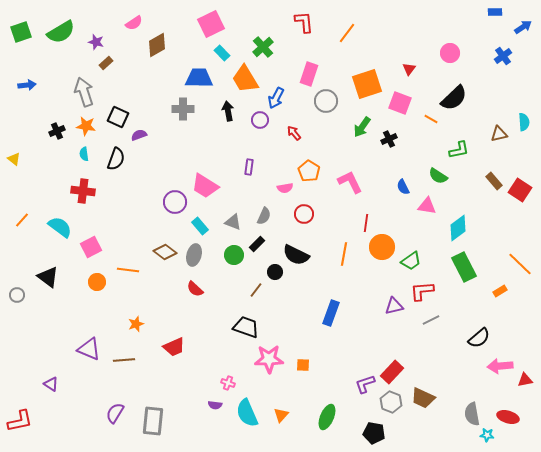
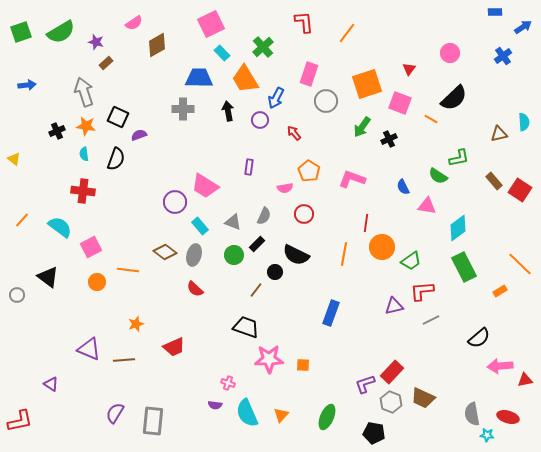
green L-shape at (459, 150): moved 8 px down
pink L-shape at (350, 182): moved 2 px right, 3 px up; rotated 44 degrees counterclockwise
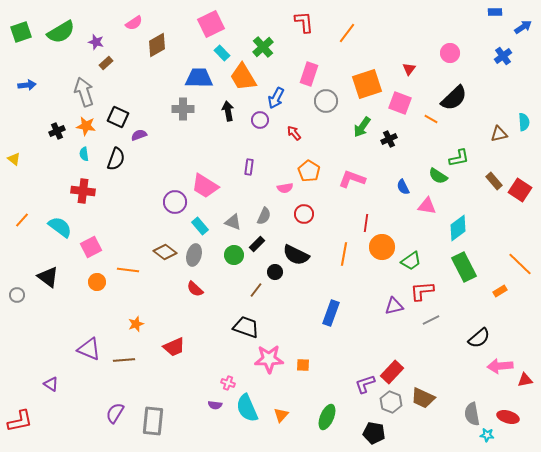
orange trapezoid at (245, 79): moved 2 px left, 2 px up
cyan semicircle at (247, 413): moved 5 px up
